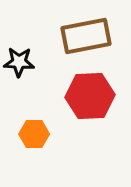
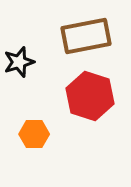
black star: rotated 20 degrees counterclockwise
red hexagon: rotated 21 degrees clockwise
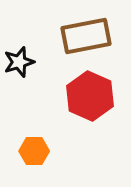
red hexagon: rotated 6 degrees clockwise
orange hexagon: moved 17 px down
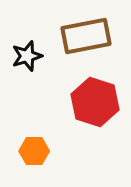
black star: moved 8 px right, 6 px up
red hexagon: moved 5 px right, 6 px down; rotated 6 degrees counterclockwise
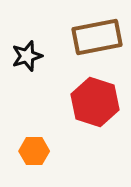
brown rectangle: moved 11 px right, 1 px down
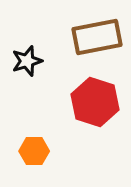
black star: moved 5 px down
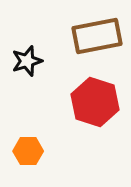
brown rectangle: moved 1 px up
orange hexagon: moved 6 px left
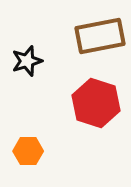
brown rectangle: moved 3 px right
red hexagon: moved 1 px right, 1 px down
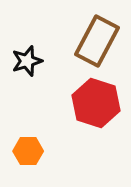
brown rectangle: moved 3 px left, 5 px down; rotated 51 degrees counterclockwise
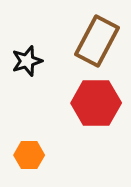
red hexagon: rotated 18 degrees counterclockwise
orange hexagon: moved 1 px right, 4 px down
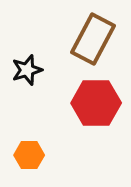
brown rectangle: moved 4 px left, 2 px up
black star: moved 9 px down
